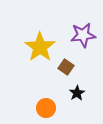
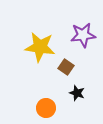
yellow star: rotated 28 degrees counterclockwise
black star: rotated 21 degrees counterclockwise
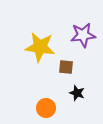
brown square: rotated 28 degrees counterclockwise
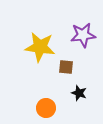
black star: moved 2 px right
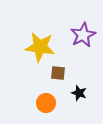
purple star: rotated 20 degrees counterclockwise
brown square: moved 8 px left, 6 px down
orange circle: moved 5 px up
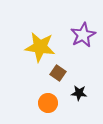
brown square: rotated 28 degrees clockwise
black star: rotated 14 degrees counterclockwise
orange circle: moved 2 px right
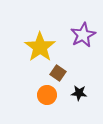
yellow star: rotated 28 degrees clockwise
orange circle: moved 1 px left, 8 px up
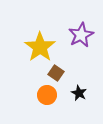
purple star: moved 2 px left
brown square: moved 2 px left
black star: rotated 21 degrees clockwise
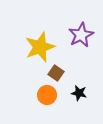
yellow star: rotated 16 degrees clockwise
black star: rotated 14 degrees counterclockwise
